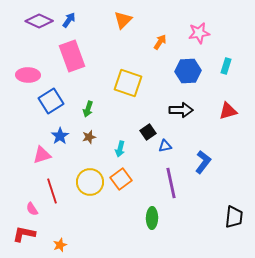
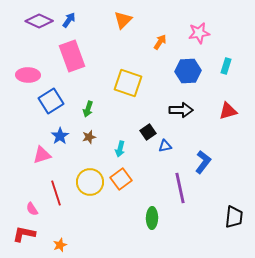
purple line: moved 9 px right, 5 px down
red line: moved 4 px right, 2 px down
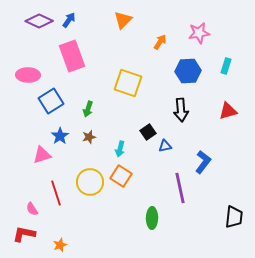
black arrow: rotated 85 degrees clockwise
orange square: moved 3 px up; rotated 20 degrees counterclockwise
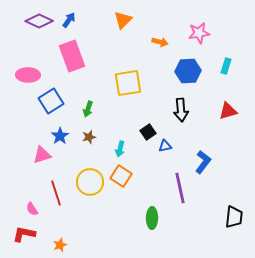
orange arrow: rotated 70 degrees clockwise
yellow square: rotated 28 degrees counterclockwise
